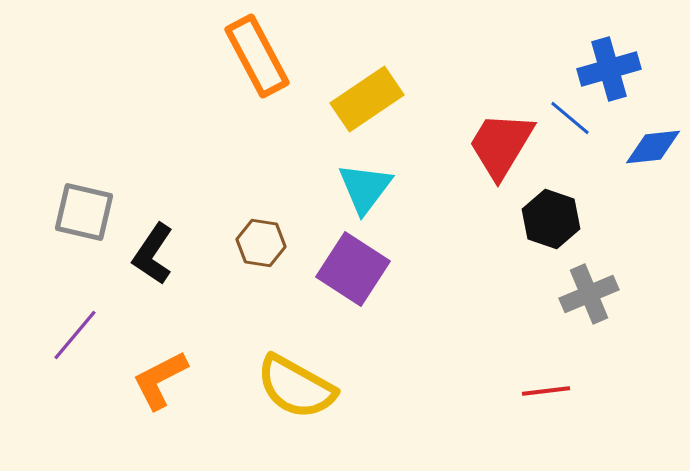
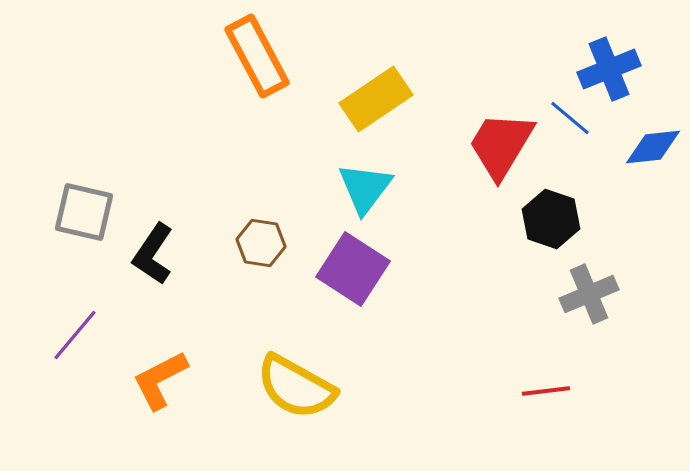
blue cross: rotated 6 degrees counterclockwise
yellow rectangle: moved 9 px right
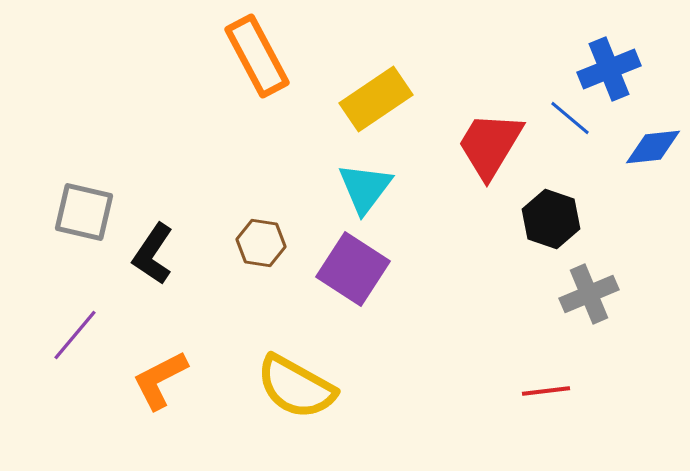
red trapezoid: moved 11 px left
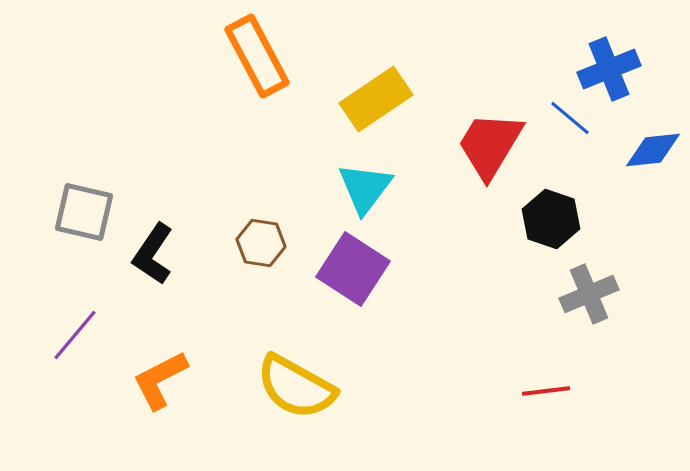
blue diamond: moved 3 px down
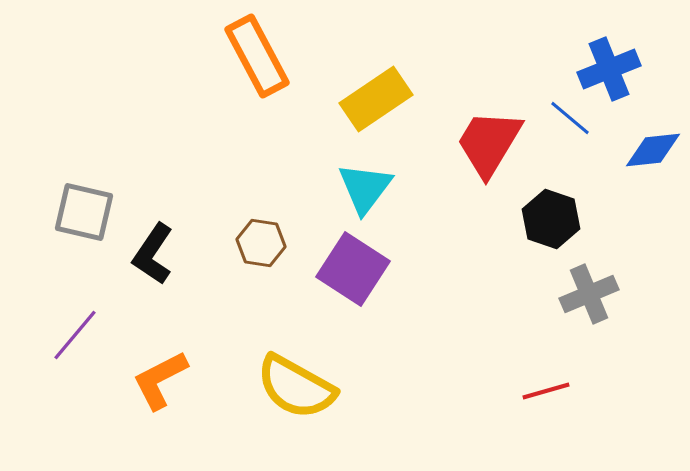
red trapezoid: moved 1 px left, 2 px up
red line: rotated 9 degrees counterclockwise
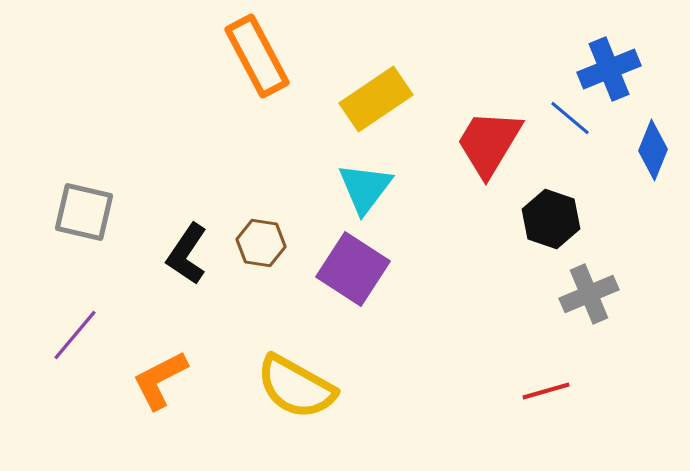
blue diamond: rotated 62 degrees counterclockwise
black L-shape: moved 34 px right
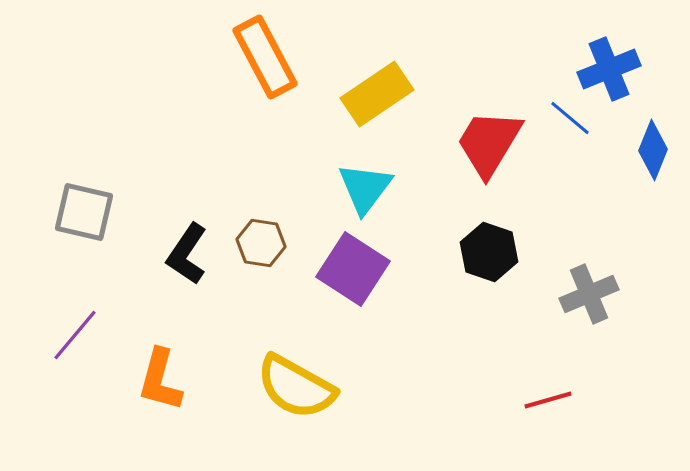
orange rectangle: moved 8 px right, 1 px down
yellow rectangle: moved 1 px right, 5 px up
black hexagon: moved 62 px left, 33 px down
orange L-shape: rotated 48 degrees counterclockwise
red line: moved 2 px right, 9 px down
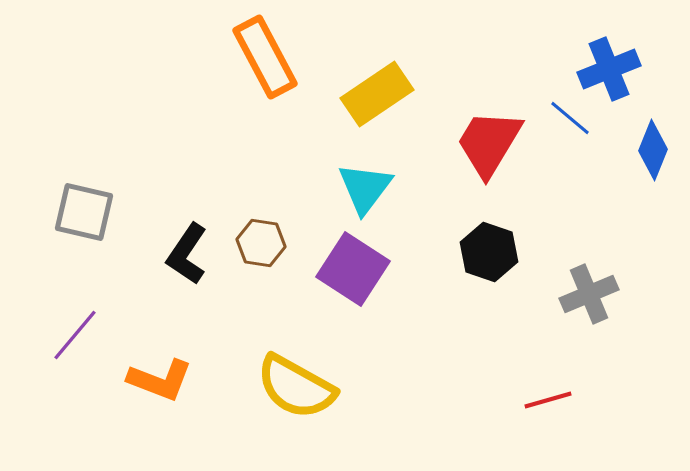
orange L-shape: rotated 84 degrees counterclockwise
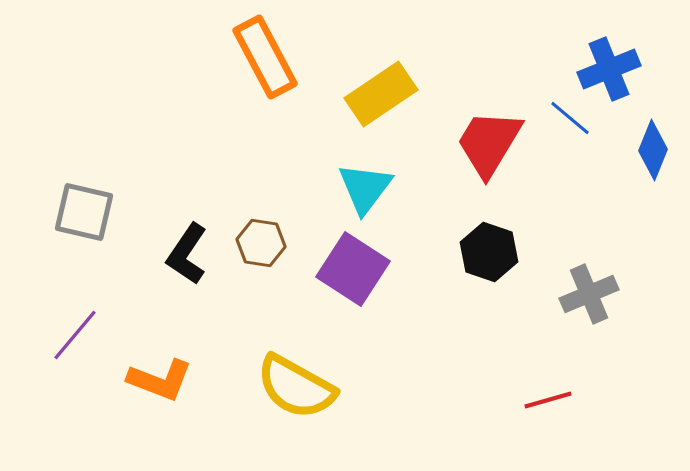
yellow rectangle: moved 4 px right
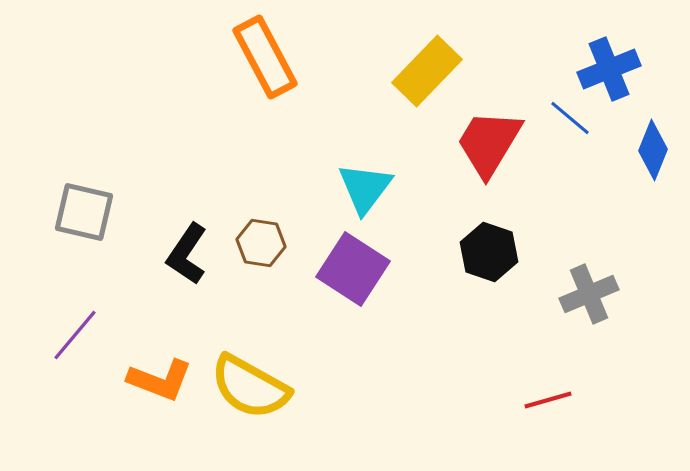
yellow rectangle: moved 46 px right, 23 px up; rotated 12 degrees counterclockwise
yellow semicircle: moved 46 px left
